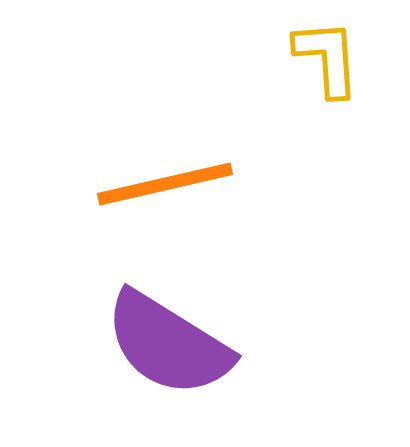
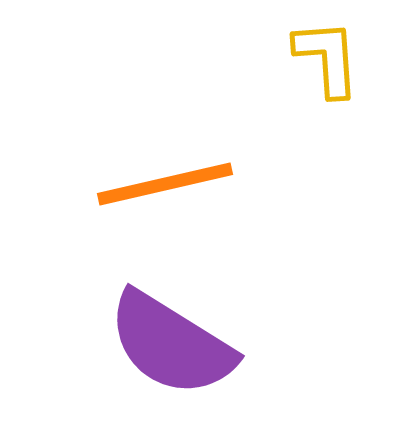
purple semicircle: moved 3 px right
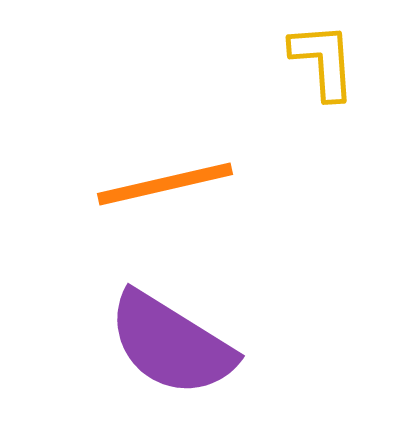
yellow L-shape: moved 4 px left, 3 px down
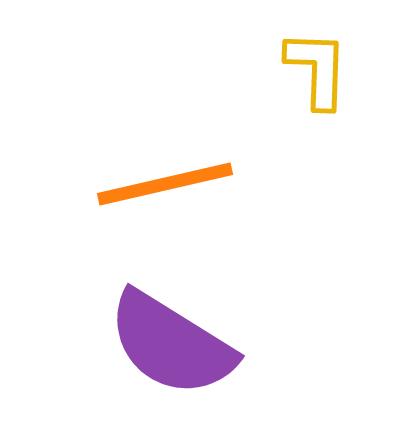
yellow L-shape: moved 6 px left, 8 px down; rotated 6 degrees clockwise
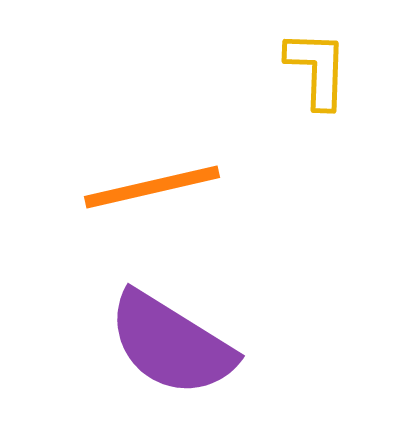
orange line: moved 13 px left, 3 px down
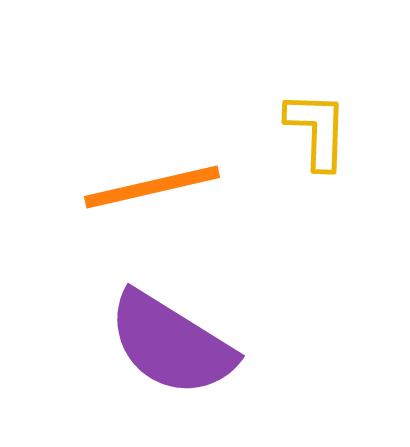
yellow L-shape: moved 61 px down
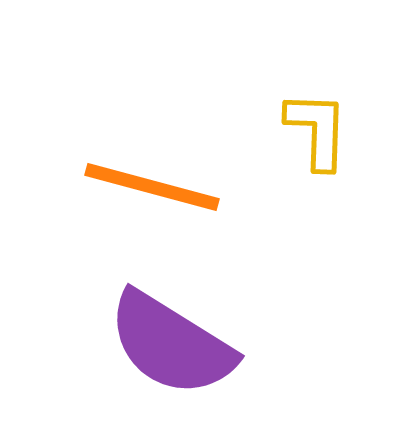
orange line: rotated 28 degrees clockwise
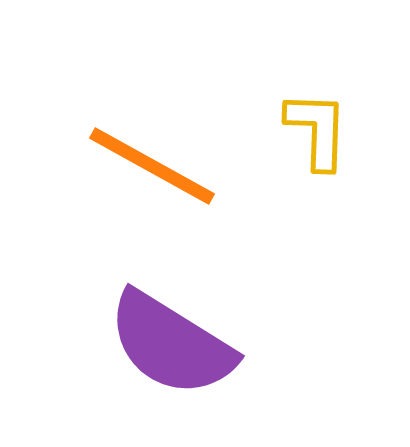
orange line: moved 21 px up; rotated 14 degrees clockwise
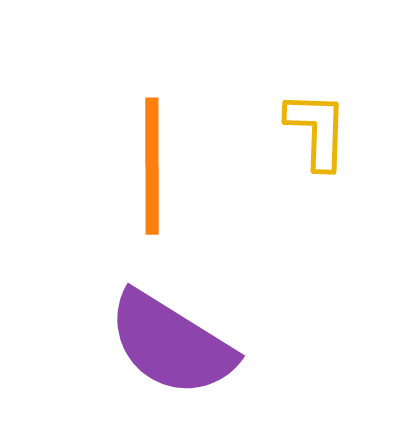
orange line: rotated 61 degrees clockwise
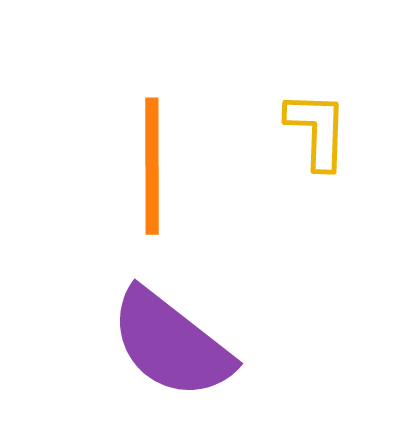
purple semicircle: rotated 6 degrees clockwise
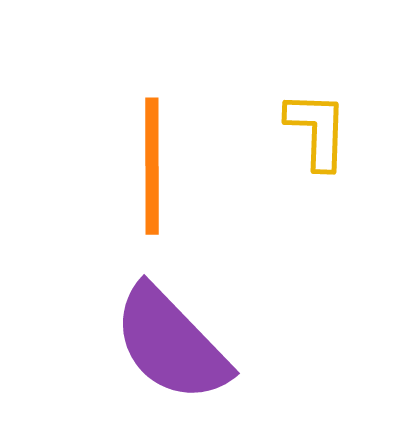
purple semicircle: rotated 8 degrees clockwise
